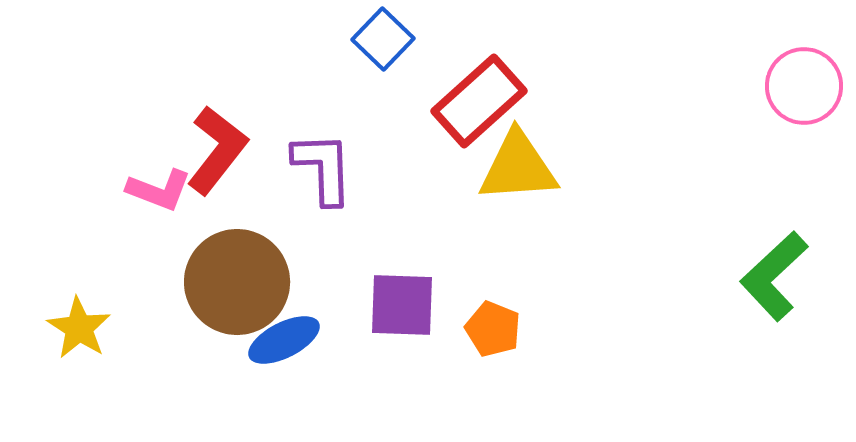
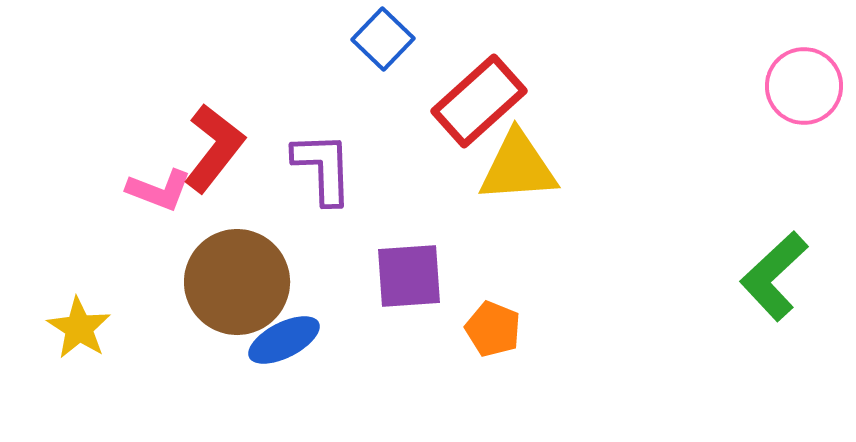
red L-shape: moved 3 px left, 2 px up
purple square: moved 7 px right, 29 px up; rotated 6 degrees counterclockwise
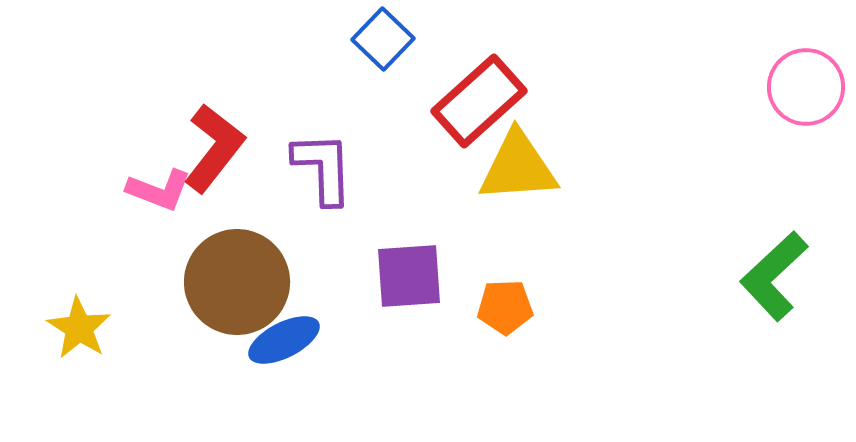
pink circle: moved 2 px right, 1 px down
orange pentagon: moved 12 px right, 22 px up; rotated 24 degrees counterclockwise
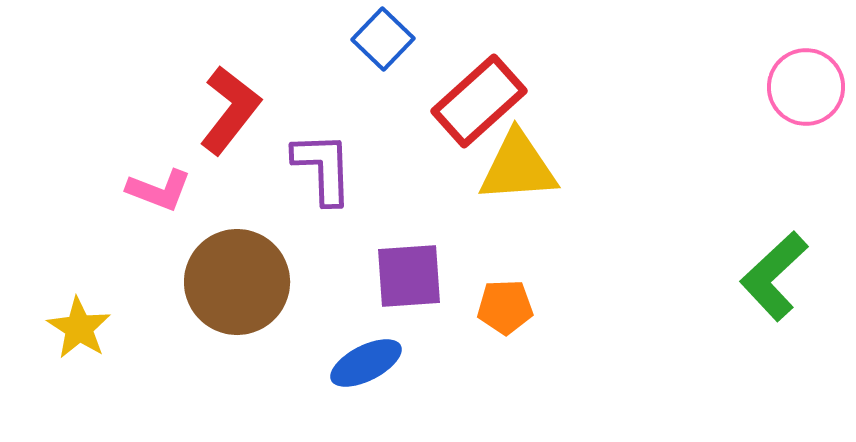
red L-shape: moved 16 px right, 38 px up
blue ellipse: moved 82 px right, 23 px down
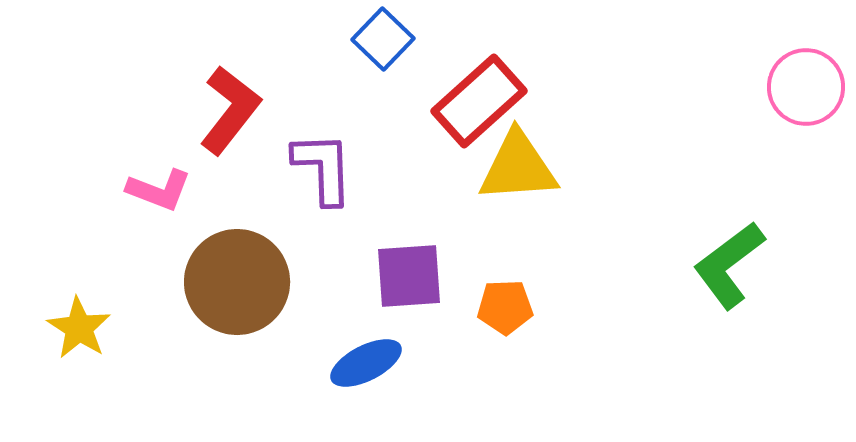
green L-shape: moved 45 px left, 11 px up; rotated 6 degrees clockwise
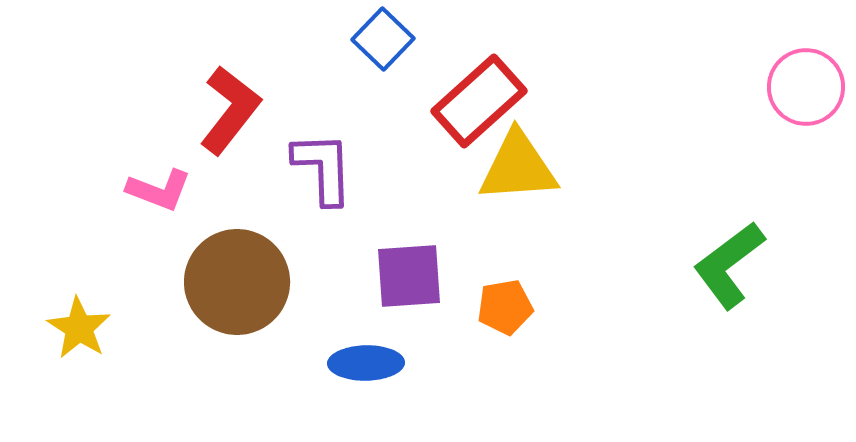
orange pentagon: rotated 8 degrees counterclockwise
blue ellipse: rotated 26 degrees clockwise
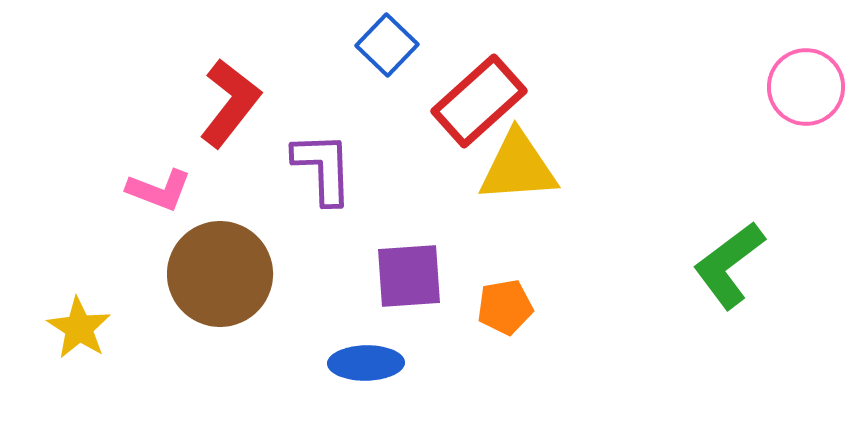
blue square: moved 4 px right, 6 px down
red L-shape: moved 7 px up
brown circle: moved 17 px left, 8 px up
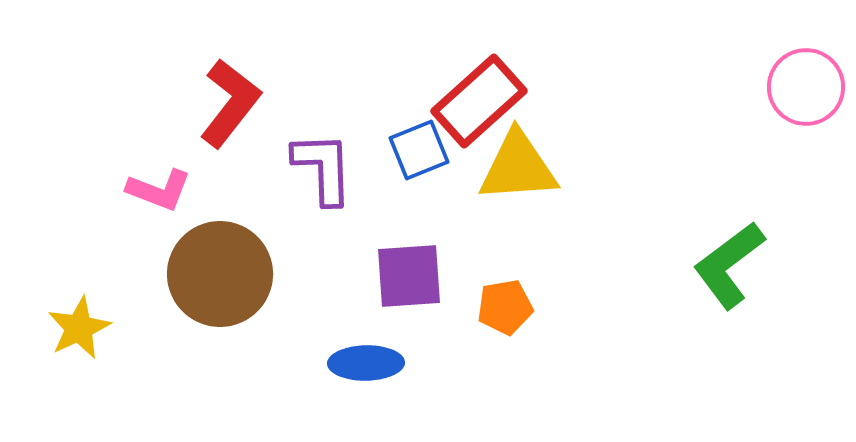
blue square: moved 32 px right, 105 px down; rotated 24 degrees clockwise
yellow star: rotated 14 degrees clockwise
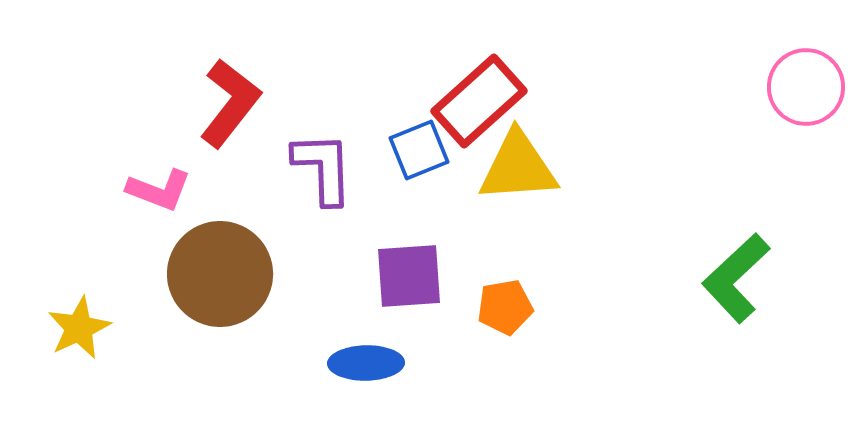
green L-shape: moved 7 px right, 13 px down; rotated 6 degrees counterclockwise
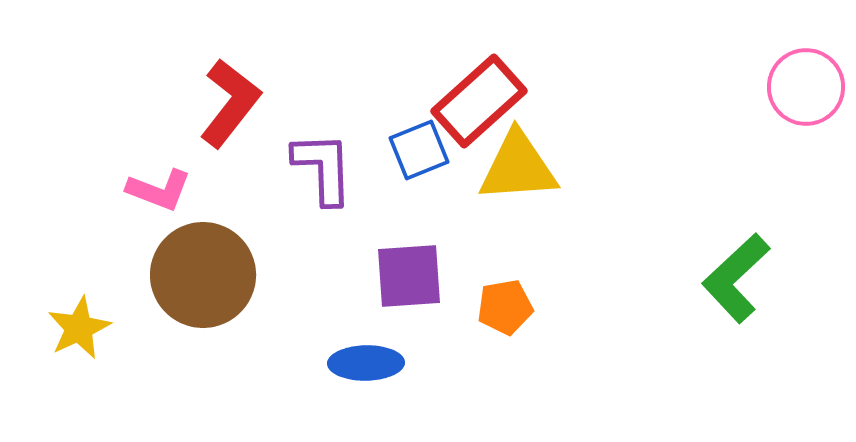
brown circle: moved 17 px left, 1 px down
